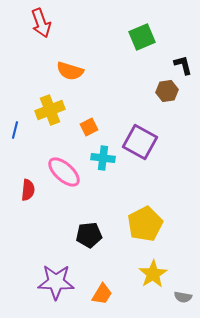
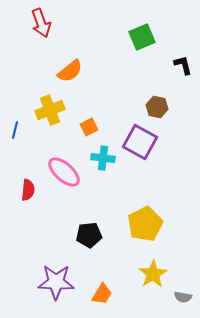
orange semicircle: rotated 56 degrees counterclockwise
brown hexagon: moved 10 px left, 16 px down; rotated 20 degrees clockwise
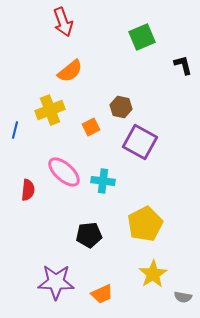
red arrow: moved 22 px right, 1 px up
brown hexagon: moved 36 px left
orange square: moved 2 px right
cyan cross: moved 23 px down
orange trapezoid: rotated 35 degrees clockwise
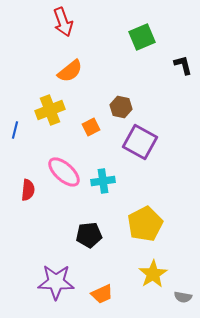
cyan cross: rotated 15 degrees counterclockwise
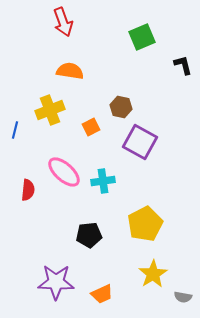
orange semicircle: rotated 132 degrees counterclockwise
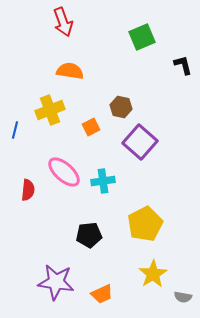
purple square: rotated 12 degrees clockwise
purple star: rotated 6 degrees clockwise
